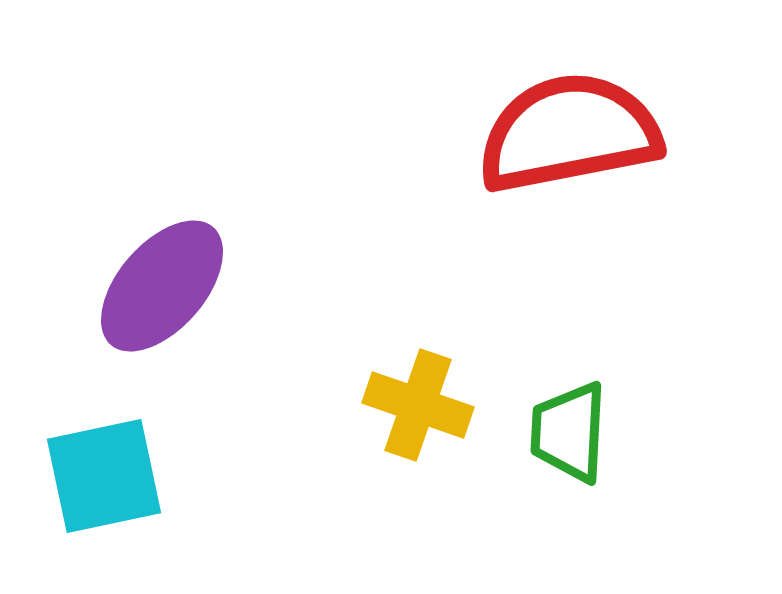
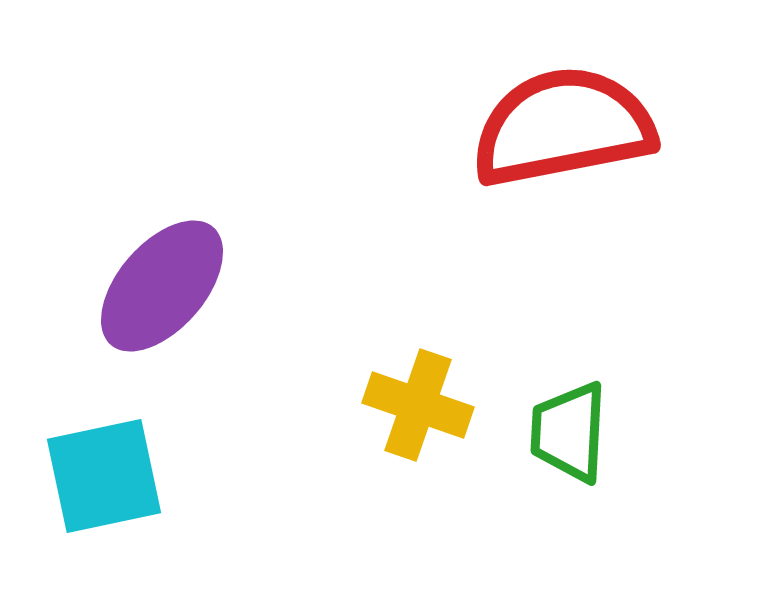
red semicircle: moved 6 px left, 6 px up
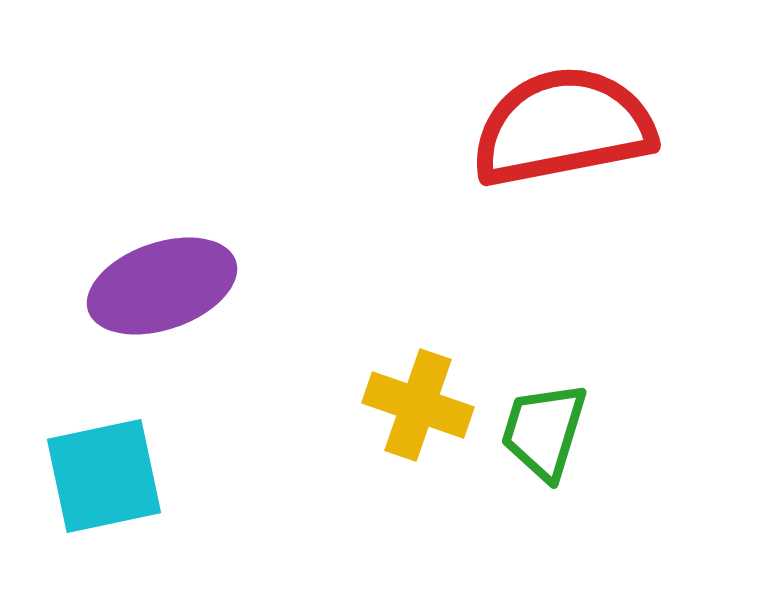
purple ellipse: rotated 30 degrees clockwise
green trapezoid: moved 25 px left, 1 px up; rotated 14 degrees clockwise
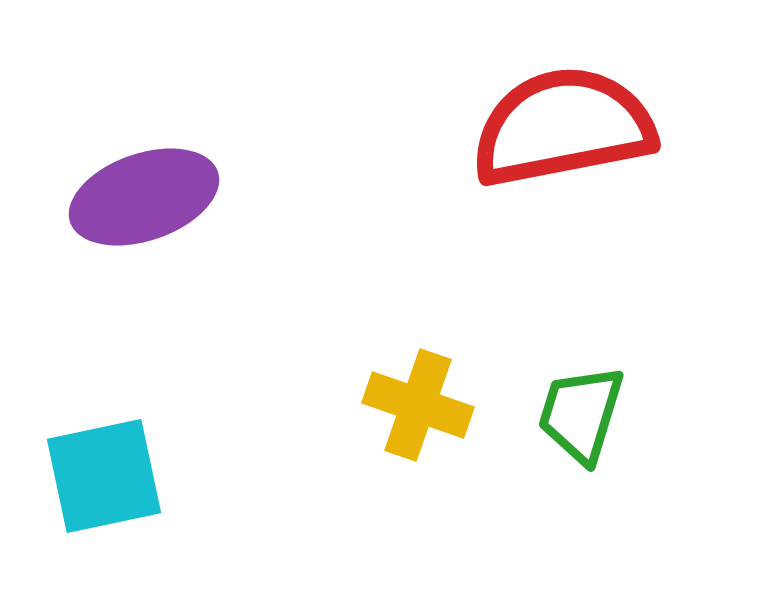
purple ellipse: moved 18 px left, 89 px up
green trapezoid: moved 37 px right, 17 px up
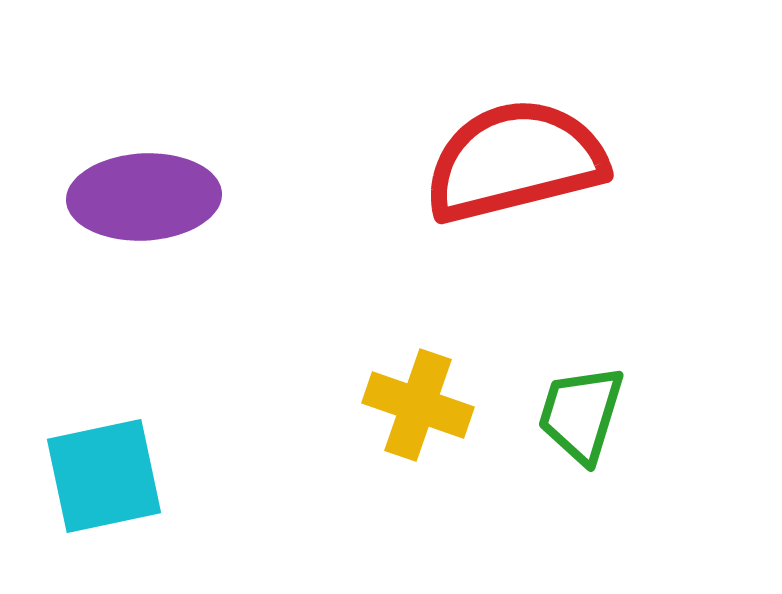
red semicircle: moved 48 px left, 34 px down; rotated 3 degrees counterclockwise
purple ellipse: rotated 16 degrees clockwise
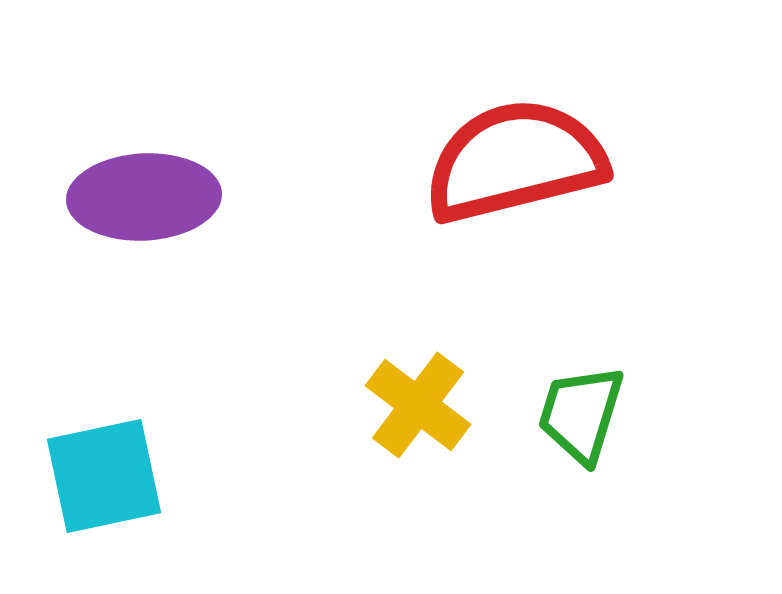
yellow cross: rotated 18 degrees clockwise
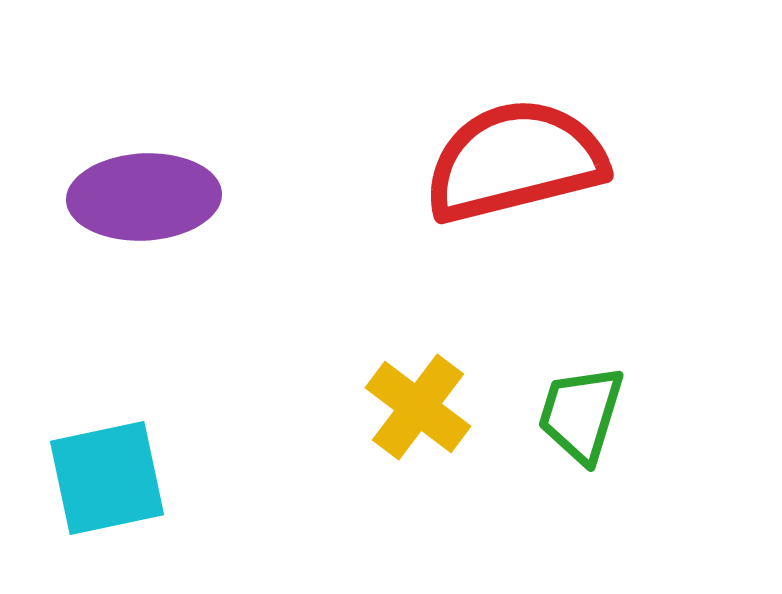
yellow cross: moved 2 px down
cyan square: moved 3 px right, 2 px down
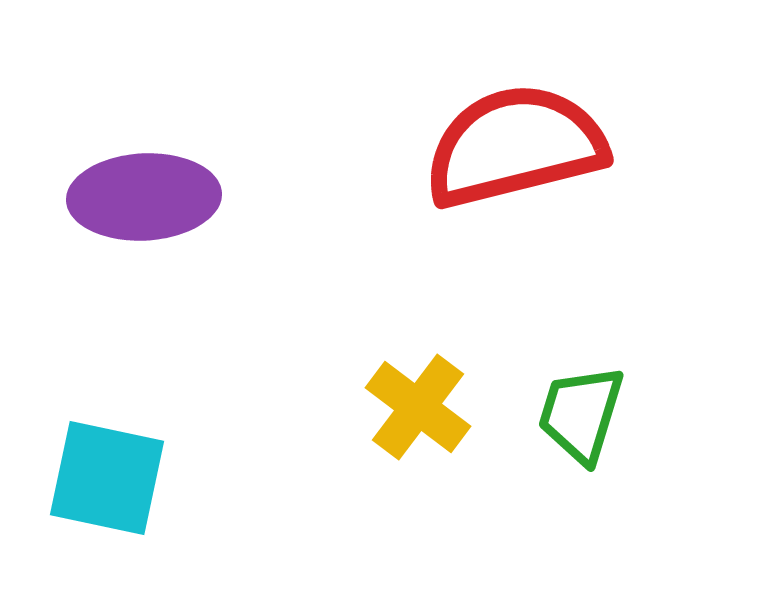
red semicircle: moved 15 px up
cyan square: rotated 24 degrees clockwise
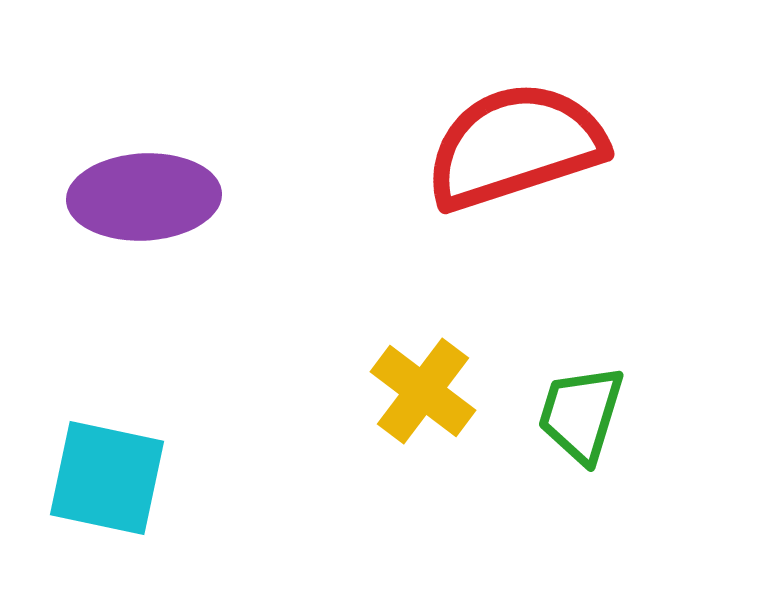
red semicircle: rotated 4 degrees counterclockwise
yellow cross: moved 5 px right, 16 px up
